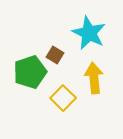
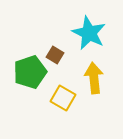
yellow square: rotated 15 degrees counterclockwise
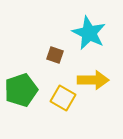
brown square: rotated 12 degrees counterclockwise
green pentagon: moved 9 px left, 18 px down
yellow arrow: moved 1 px left, 2 px down; rotated 96 degrees clockwise
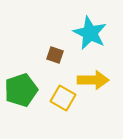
cyan star: moved 1 px right
